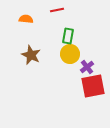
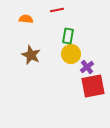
yellow circle: moved 1 px right
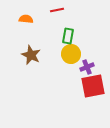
purple cross: rotated 16 degrees clockwise
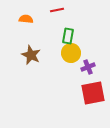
yellow circle: moved 1 px up
purple cross: moved 1 px right
red square: moved 7 px down
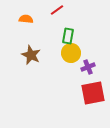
red line: rotated 24 degrees counterclockwise
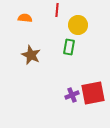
red line: rotated 48 degrees counterclockwise
orange semicircle: moved 1 px left, 1 px up
green rectangle: moved 1 px right, 11 px down
yellow circle: moved 7 px right, 28 px up
purple cross: moved 16 px left, 28 px down
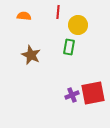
red line: moved 1 px right, 2 px down
orange semicircle: moved 1 px left, 2 px up
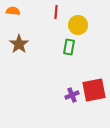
red line: moved 2 px left
orange semicircle: moved 11 px left, 5 px up
brown star: moved 12 px left, 11 px up; rotated 12 degrees clockwise
red square: moved 1 px right, 3 px up
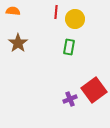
yellow circle: moved 3 px left, 6 px up
brown star: moved 1 px left, 1 px up
red square: rotated 25 degrees counterclockwise
purple cross: moved 2 px left, 4 px down
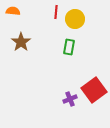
brown star: moved 3 px right, 1 px up
